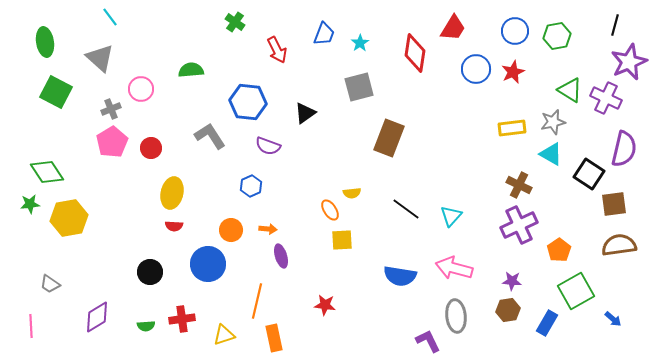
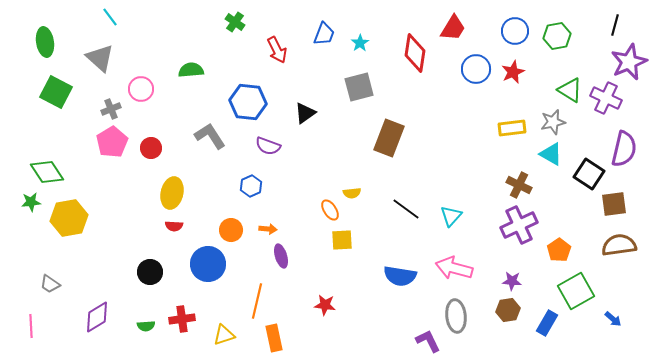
green star at (30, 204): moved 1 px right, 2 px up
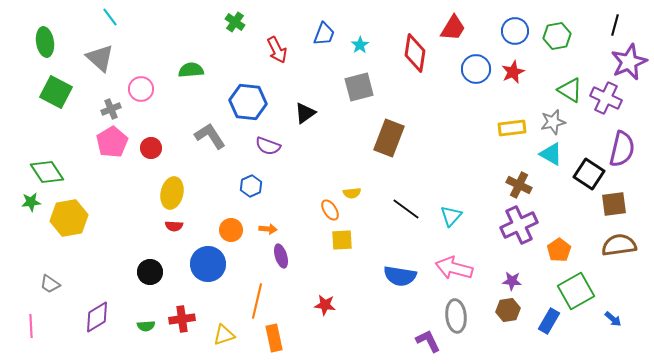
cyan star at (360, 43): moved 2 px down
purple semicircle at (624, 149): moved 2 px left
blue rectangle at (547, 323): moved 2 px right, 2 px up
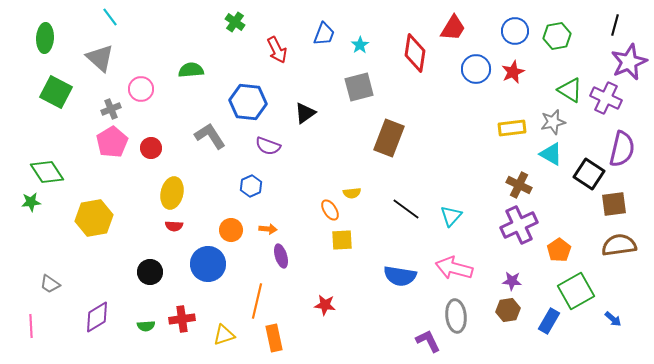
green ellipse at (45, 42): moved 4 px up; rotated 12 degrees clockwise
yellow hexagon at (69, 218): moved 25 px right
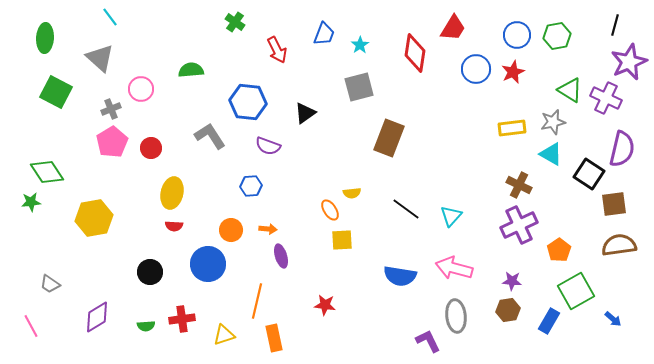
blue circle at (515, 31): moved 2 px right, 4 px down
blue hexagon at (251, 186): rotated 20 degrees clockwise
pink line at (31, 326): rotated 25 degrees counterclockwise
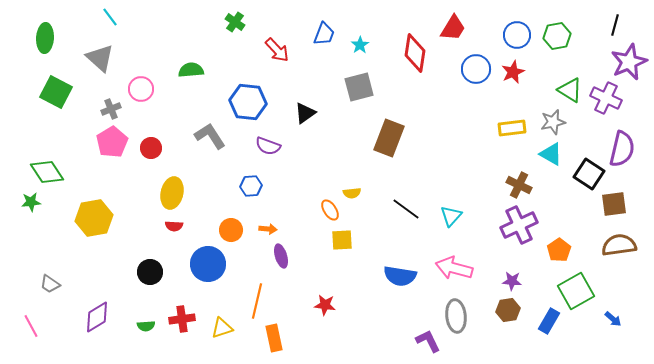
red arrow at (277, 50): rotated 16 degrees counterclockwise
yellow triangle at (224, 335): moved 2 px left, 7 px up
